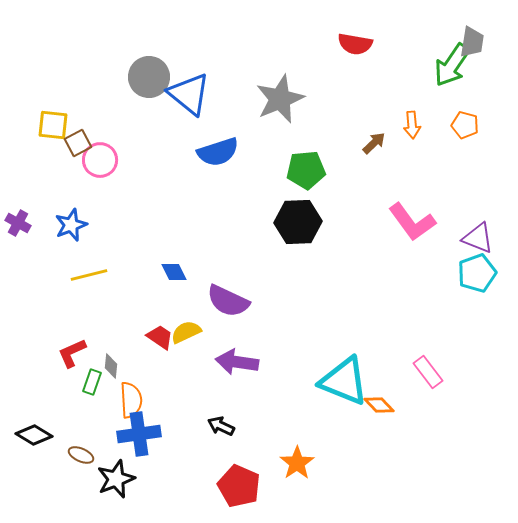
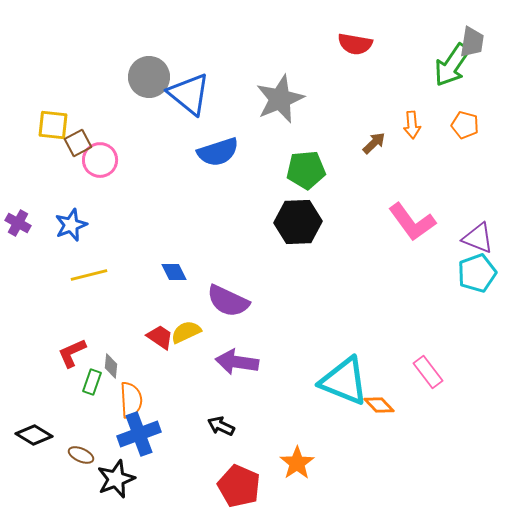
blue cross: rotated 12 degrees counterclockwise
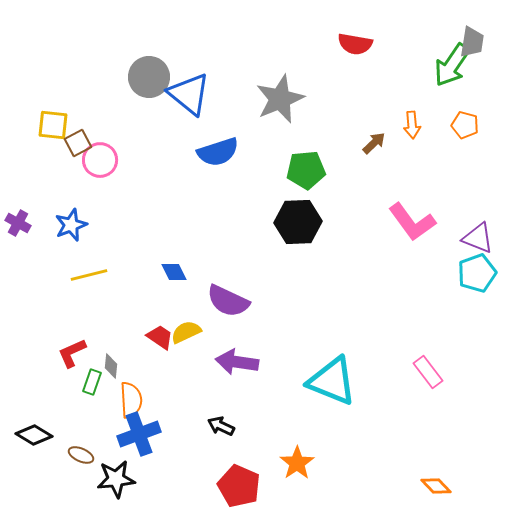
cyan triangle: moved 12 px left
orange diamond: moved 57 px right, 81 px down
black star: rotated 15 degrees clockwise
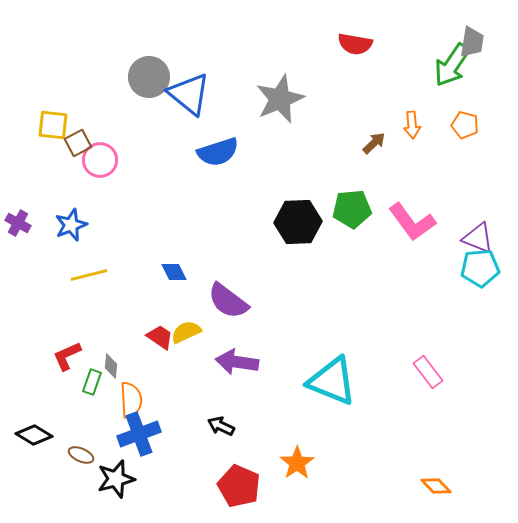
green pentagon: moved 46 px right, 39 px down
cyan pentagon: moved 3 px right, 5 px up; rotated 15 degrees clockwise
purple semicircle: rotated 12 degrees clockwise
red L-shape: moved 5 px left, 3 px down
black star: rotated 9 degrees counterclockwise
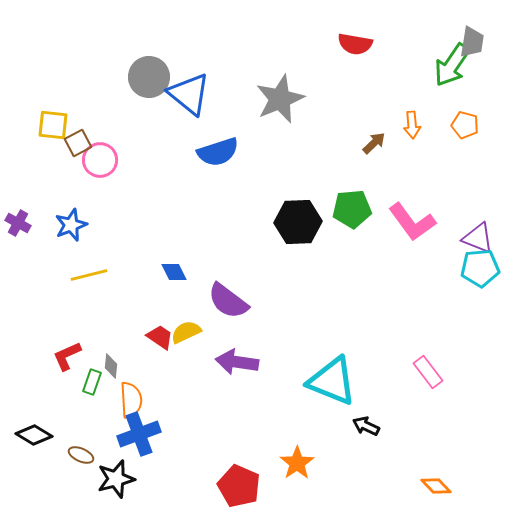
black arrow: moved 145 px right
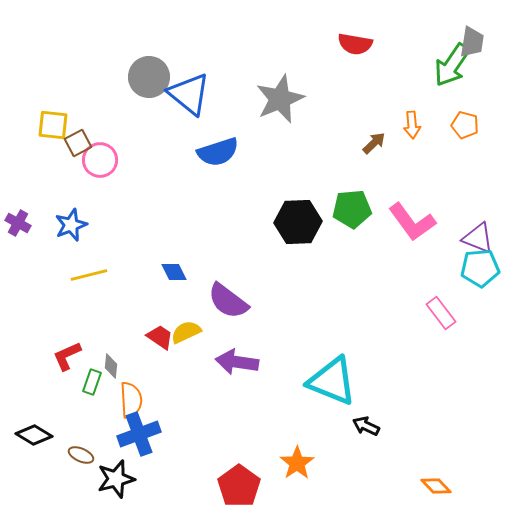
pink rectangle: moved 13 px right, 59 px up
red pentagon: rotated 12 degrees clockwise
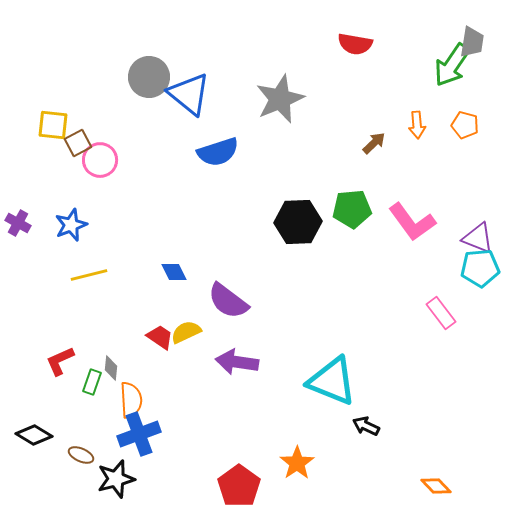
orange arrow: moved 5 px right
red L-shape: moved 7 px left, 5 px down
gray diamond: moved 2 px down
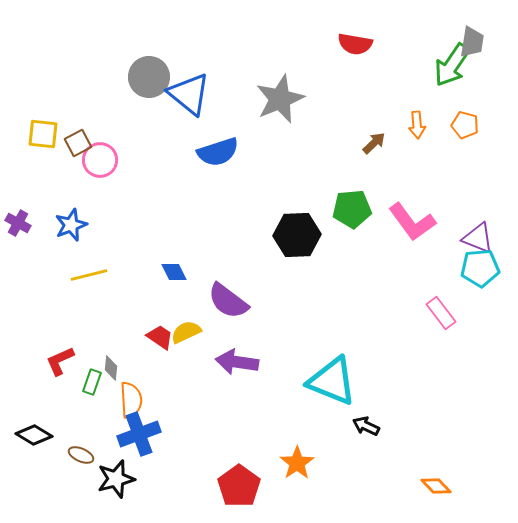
yellow square: moved 10 px left, 9 px down
black hexagon: moved 1 px left, 13 px down
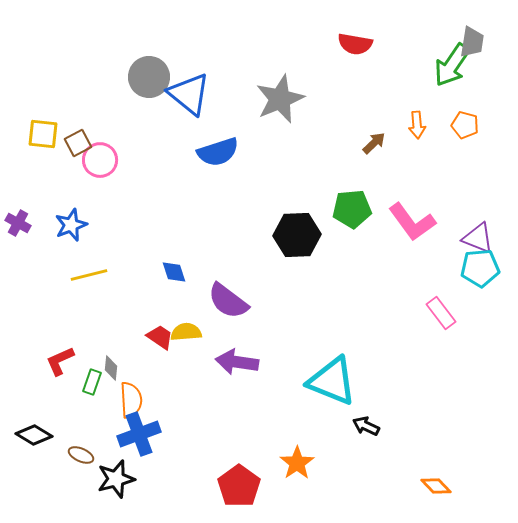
blue diamond: rotated 8 degrees clockwise
yellow semicircle: rotated 20 degrees clockwise
